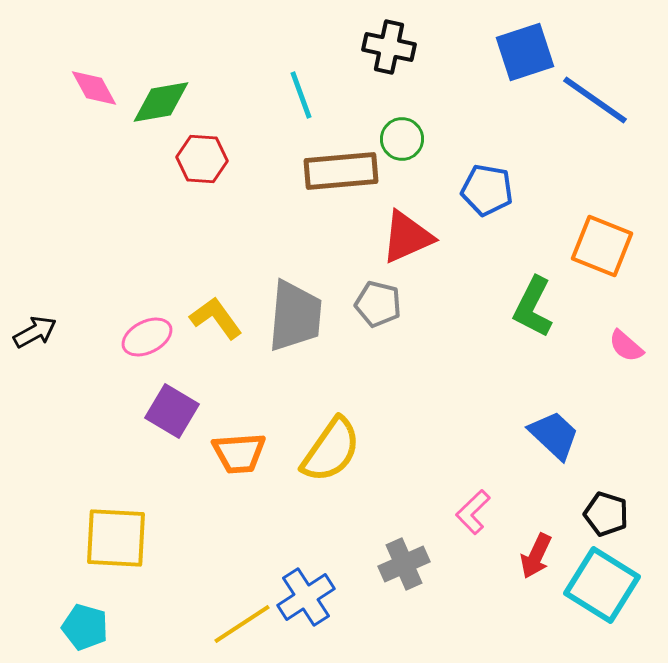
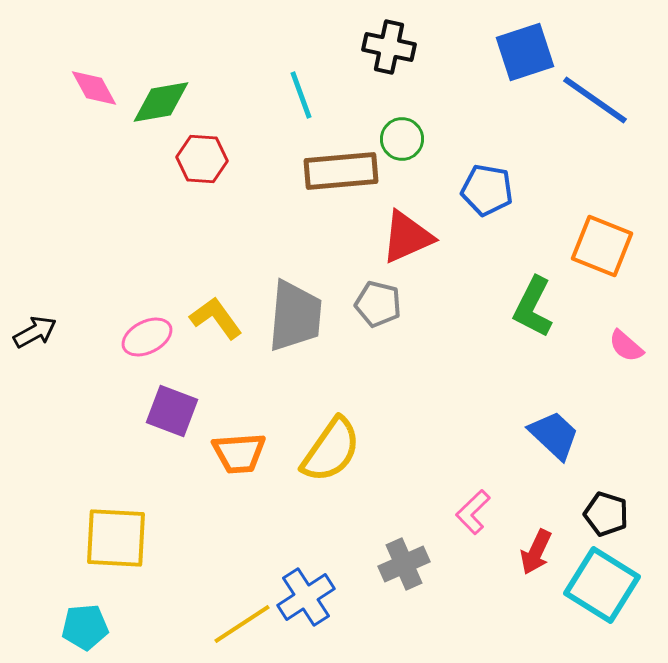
purple square: rotated 10 degrees counterclockwise
red arrow: moved 4 px up
cyan pentagon: rotated 21 degrees counterclockwise
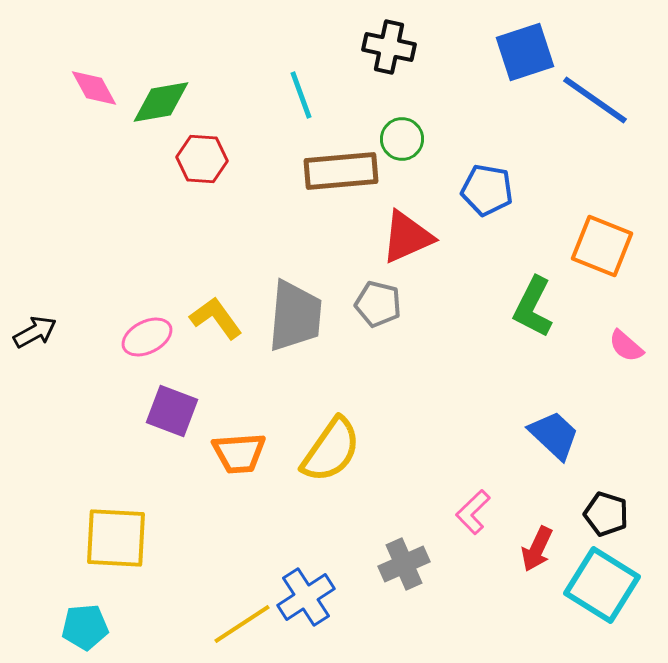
red arrow: moved 1 px right, 3 px up
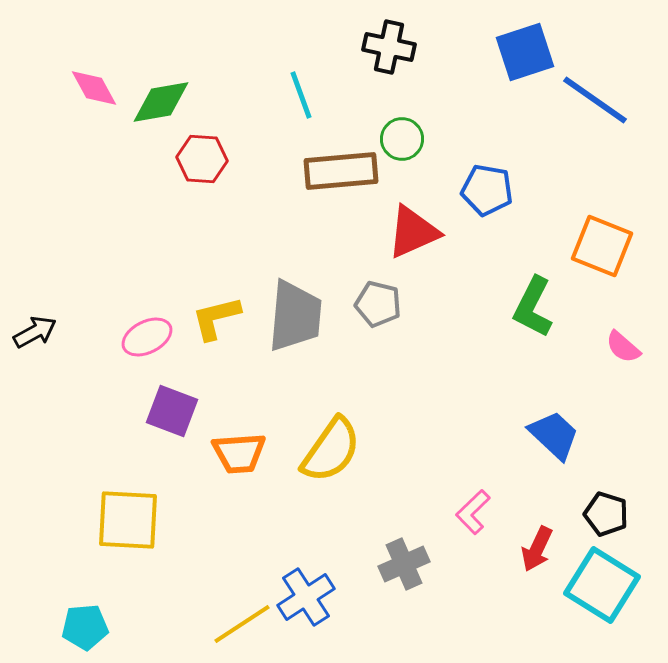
red triangle: moved 6 px right, 5 px up
yellow L-shape: rotated 68 degrees counterclockwise
pink semicircle: moved 3 px left, 1 px down
yellow square: moved 12 px right, 18 px up
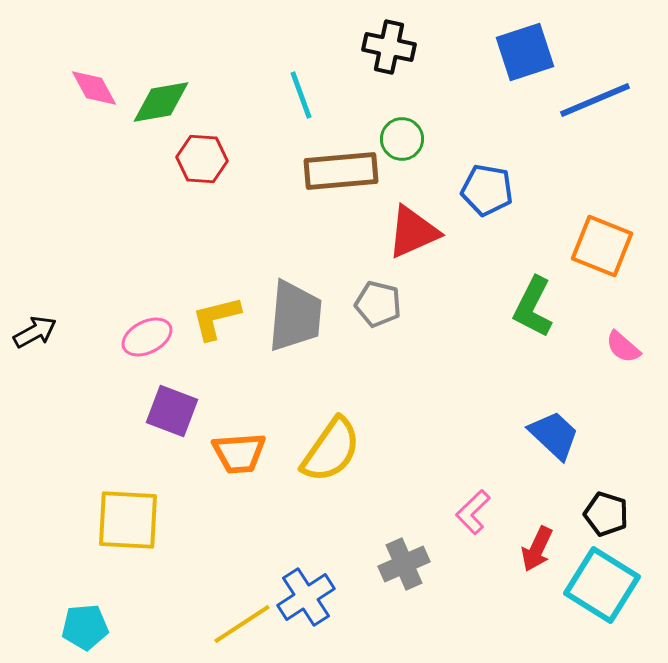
blue line: rotated 58 degrees counterclockwise
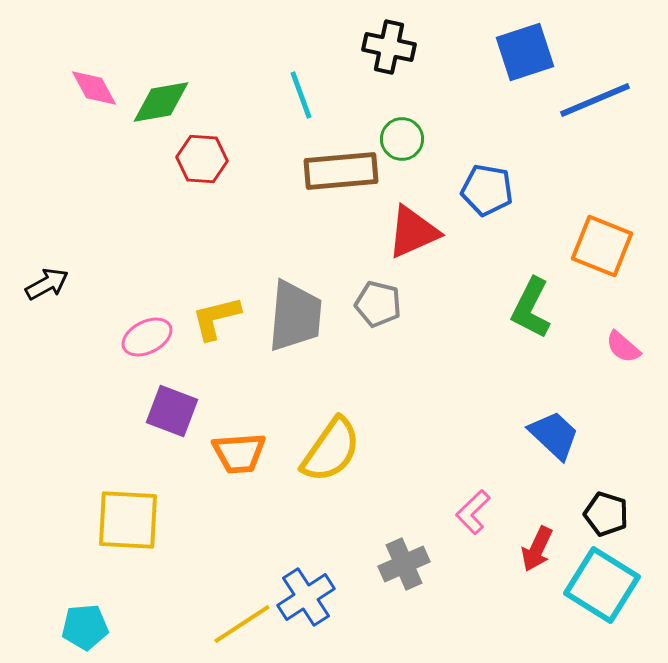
green L-shape: moved 2 px left, 1 px down
black arrow: moved 12 px right, 48 px up
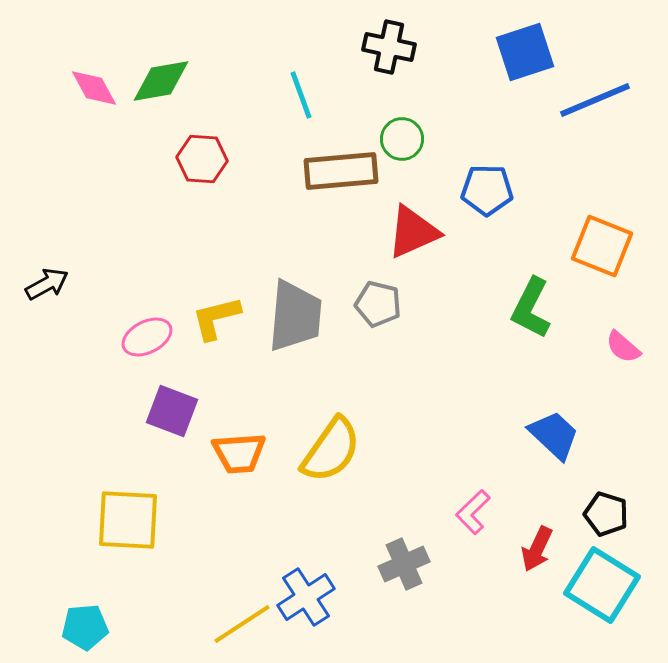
green diamond: moved 21 px up
blue pentagon: rotated 9 degrees counterclockwise
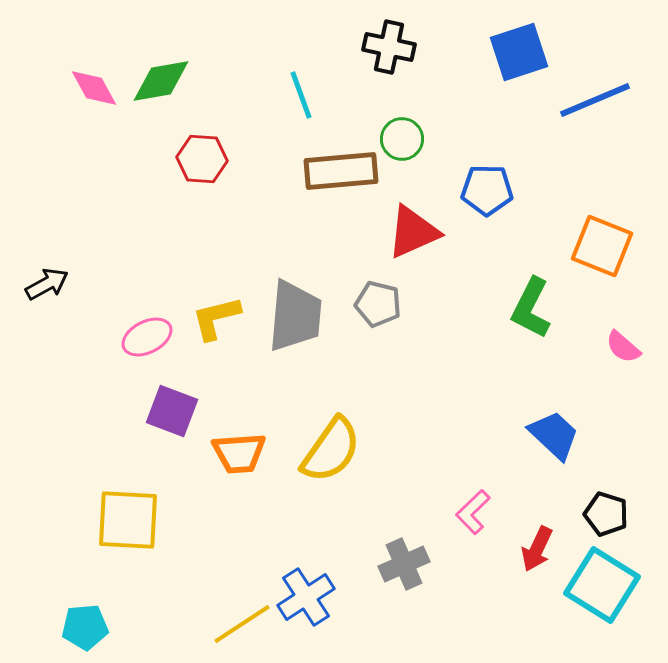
blue square: moved 6 px left
